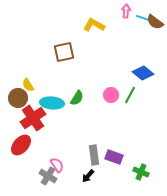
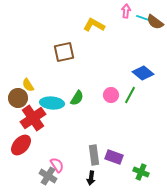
black arrow: moved 3 px right, 2 px down; rotated 32 degrees counterclockwise
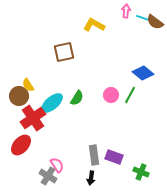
brown circle: moved 1 px right, 2 px up
cyan ellipse: rotated 45 degrees counterclockwise
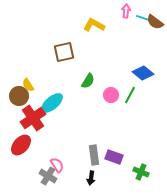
green semicircle: moved 11 px right, 17 px up
